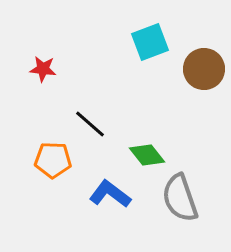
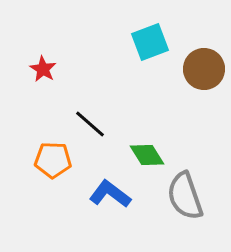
red star: rotated 24 degrees clockwise
green diamond: rotated 6 degrees clockwise
gray semicircle: moved 5 px right, 2 px up
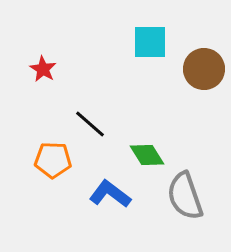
cyan square: rotated 21 degrees clockwise
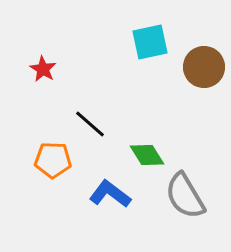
cyan square: rotated 12 degrees counterclockwise
brown circle: moved 2 px up
gray semicircle: rotated 12 degrees counterclockwise
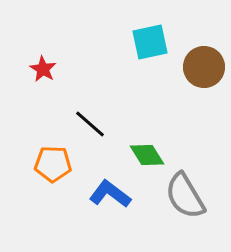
orange pentagon: moved 4 px down
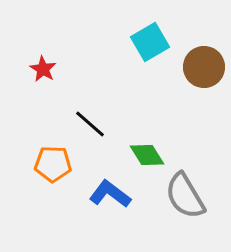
cyan square: rotated 18 degrees counterclockwise
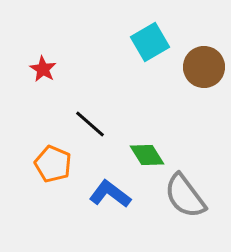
orange pentagon: rotated 21 degrees clockwise
gray semicircle: rotated 6 degrees counterclockwise
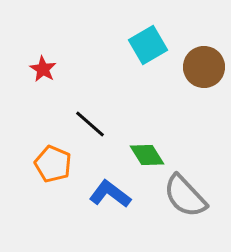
cyan square: moved 2 px left, 3 px down
gray semicircle: rotated 6 degrees counterclockwise
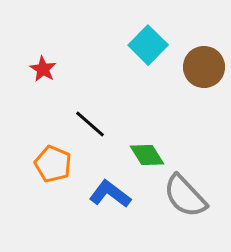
cyan square: rotated 15 degrees counterclockwise
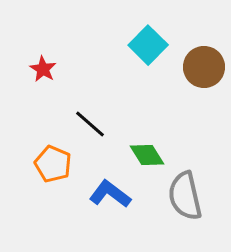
gray semicircle: rotated 30 degrees clockwise
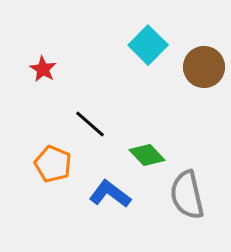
green diamond: rotated 12 degrees counterclockwise
gray semicircle: moved 2 px right, 1 px up
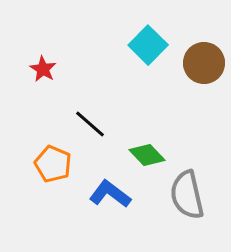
brown circle: moved 4 px up
